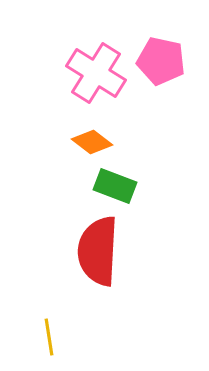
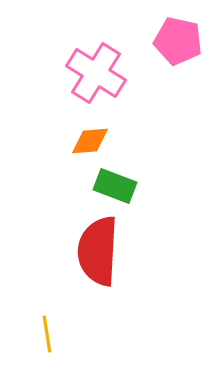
pink pentagon: moved 17 px right, 20 px up
orange diamond: moved 2 px left, 1 px up; rotated 42 degrees counterclockwise
yellow line: moved 2 px left, 3 px up
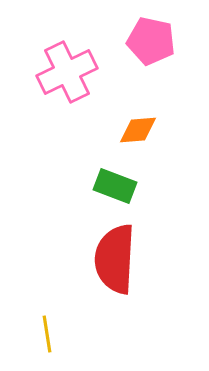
pink pentagon: moved 27 px left
pink cross: moved 29 px left, 1 px up; rotated 32 degrees clockwise
orange diamond: moved 48 px right, 11 px up
red semicircle: moved 17 px right, 8 px down
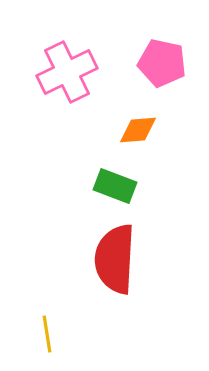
pink pentagon: moved 11 px right, 22 px down
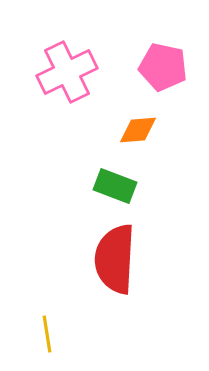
pink pentagon: moved 1 px right, 4 px down
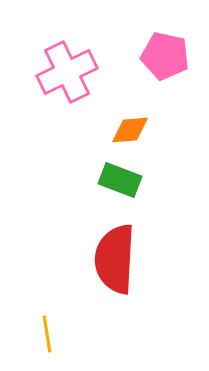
pink pentagon: moved 2 px right, 11 px up
orange diamond: moved 8 px left
green rectangle: moved 5 px right, 6 px up
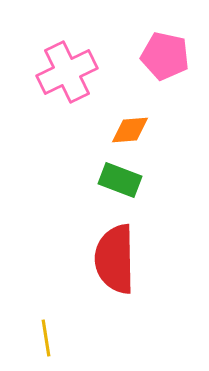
red semicircle: rotated 4 degrees counterclockwise
yellow line: moved 1 px left, 4 px down
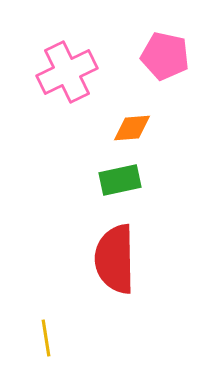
orange diamond: moved 2 px right, 2 px up
green rectangle: rotated 33 degrees counterclockwise
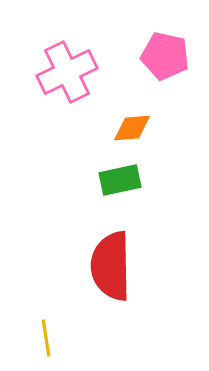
red semicircle: moved 4 px left, 7 px down
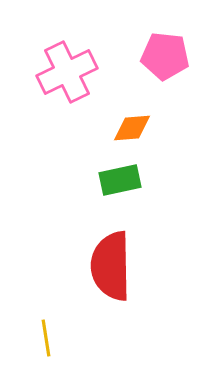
pink pentagon: rotated 6 degrees counterclockwise
